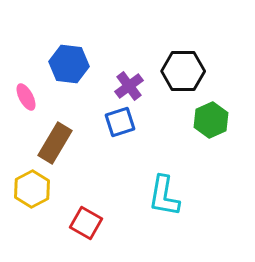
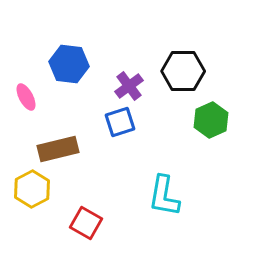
brown rectangle: moved 3 px right, 6 px down; rotated 45 degrees clockwise
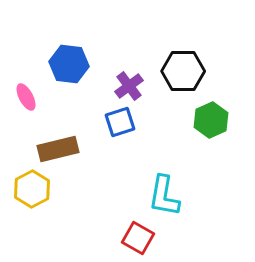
red square: moved 52 px right, 15 px down
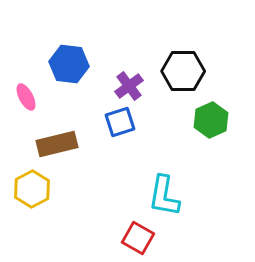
brown rectangle: moved 1 px left, 5 px up
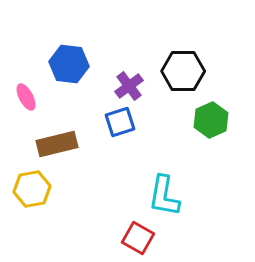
yellow hexagon: rotated 18 degrees clockwise
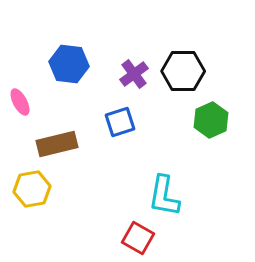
purple cross: moved 5 px right, 12 px up
pink ellipse: moved 6 px left, 5 px down
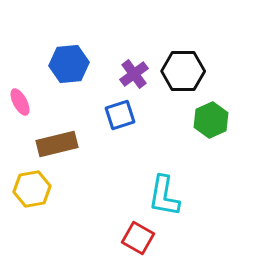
blue hexagon: rotated 12 degrees counterclockwise
blue square: moved 7 px up
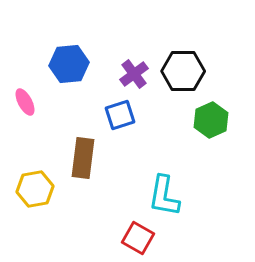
pink ellipse: moved 5 px right
brown rectangle: moved 26 px right, 14 px down; rotated 69 degrees counterclockwise
yellow hexagon: moved 3 px right
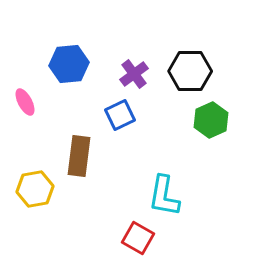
black hexagon: moved 7 px right
blue square: rotated 8 degrees counterclockwise
brown rectangle: moved 4 px left, 2 px up
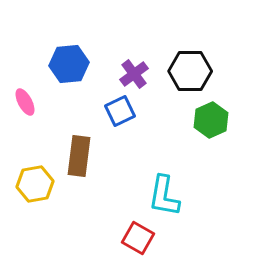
blue square: moved 4 px up
yellow hexagon: moved 5 px up
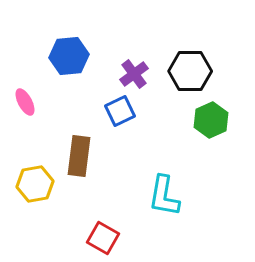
blue hexagon: moved 8 px up
red square: moved 35 px left
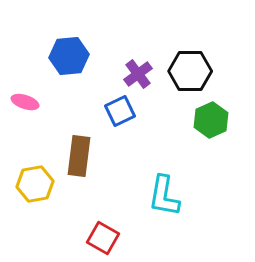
purple cross: moved 4 px right
pink ellipse: rotated 44 degrees counterclockwise
